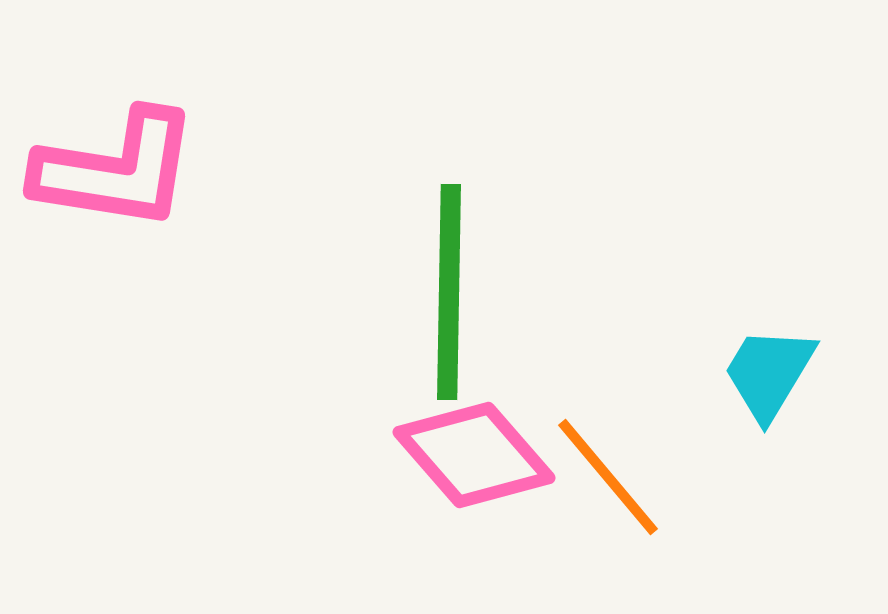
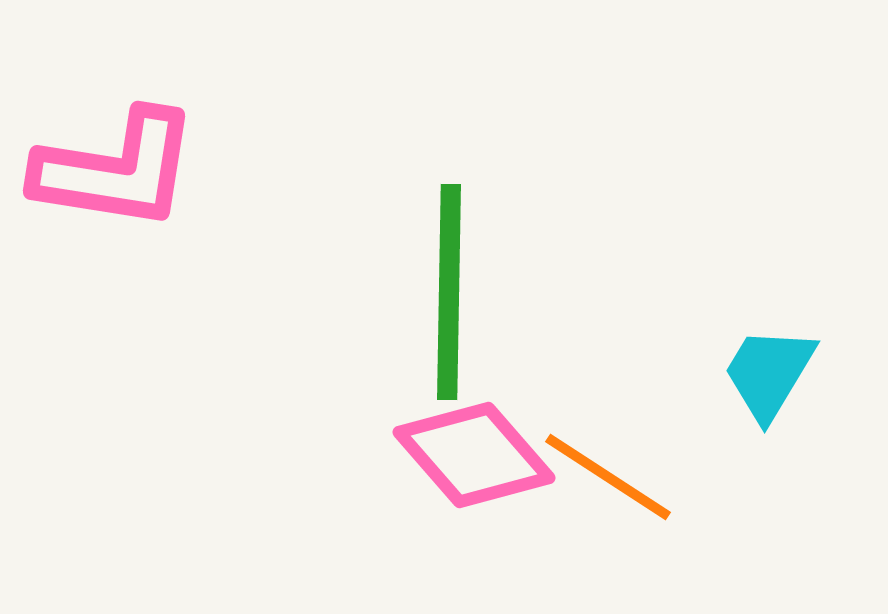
orange line: rotated 17 degrees counterclockwise
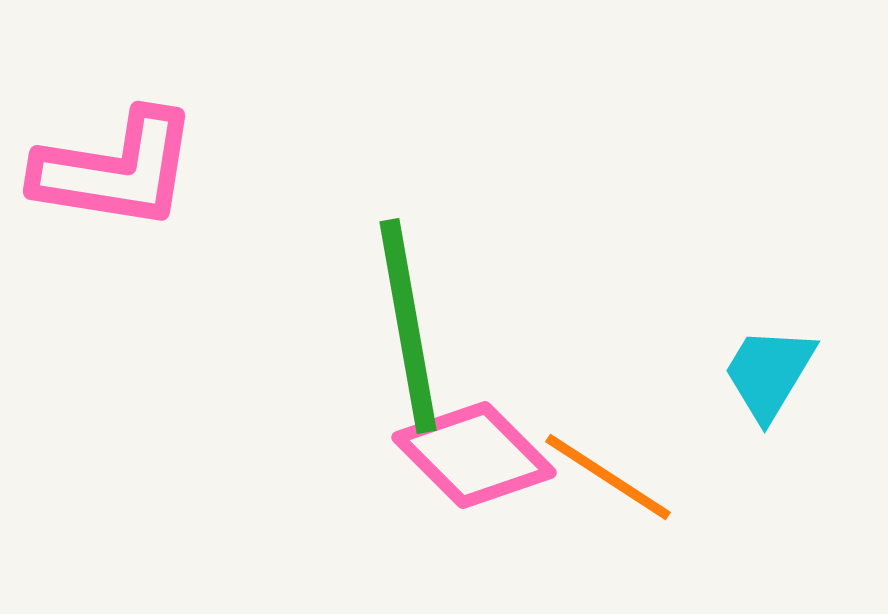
green line: moved 41 px left, 34 px down; rotated 11 degrees counterclockwise
pink diamond: rotated 4 degrees counterclockwise
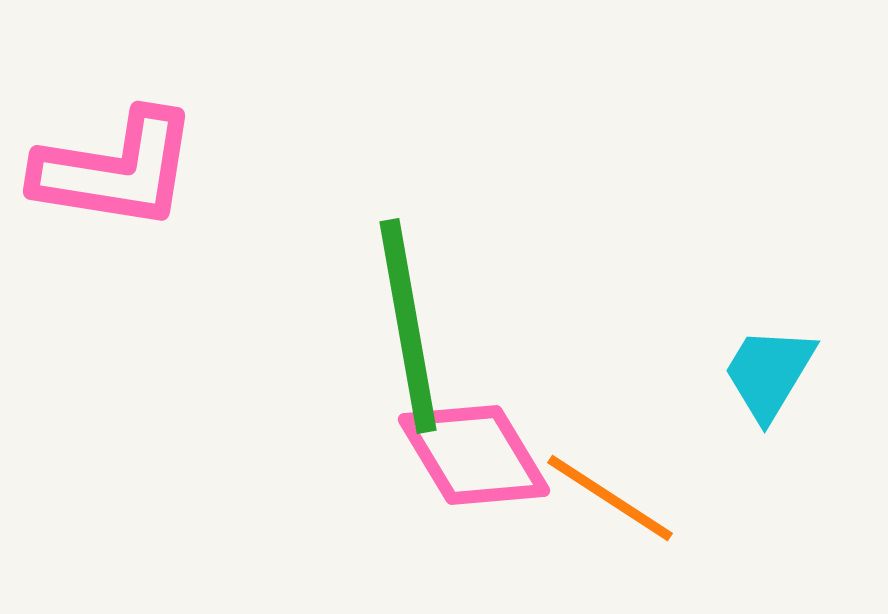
pink diamond: rotated 14 degrees clockwise
orange line: moved 2 px right, 21 px down
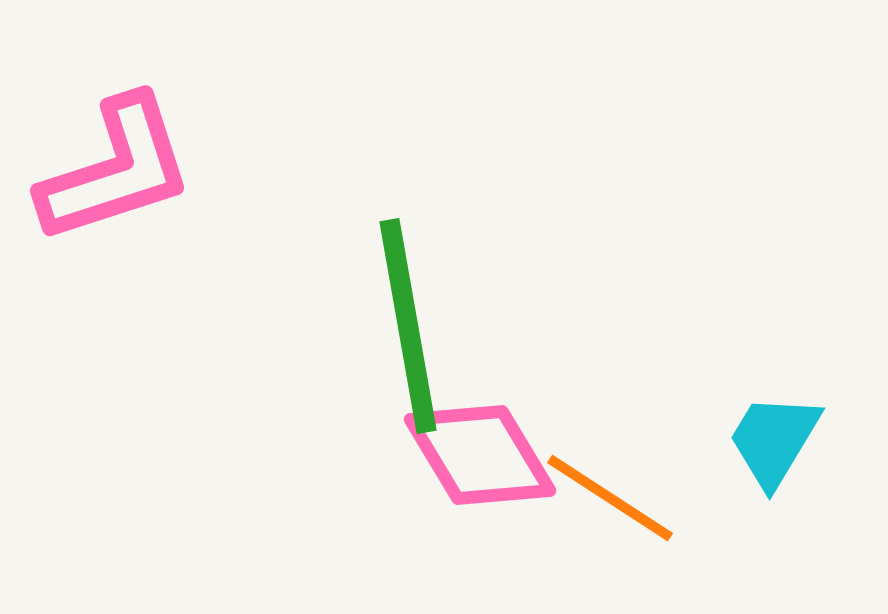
pink L-shape: rotated 27 degrees counterclockwise
cyan trapezoid: moved 5 px right, 67 px down
pink diamond: moved 6 px right
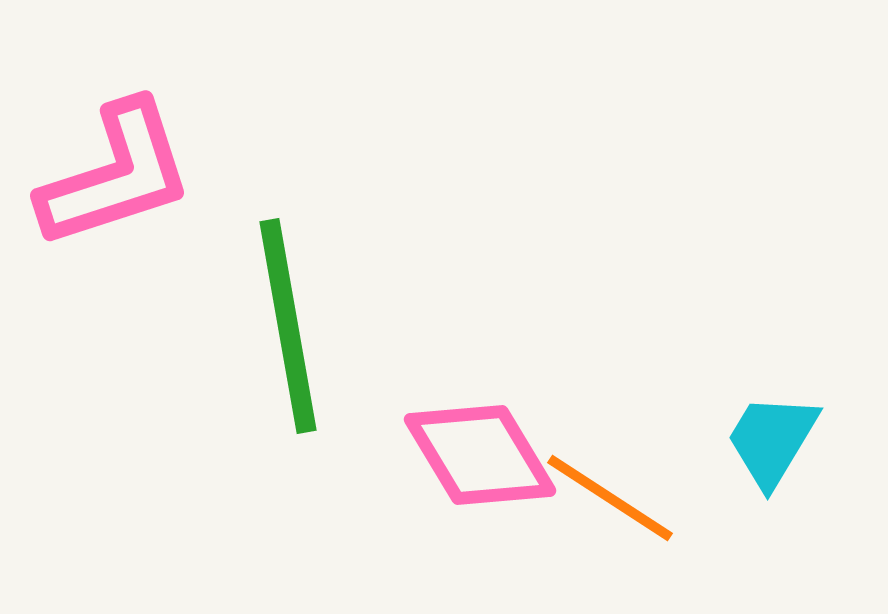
pink L-shape: moved 5 px down
green line: moved 120 px left
cyan trapezoid: moved 2 px left
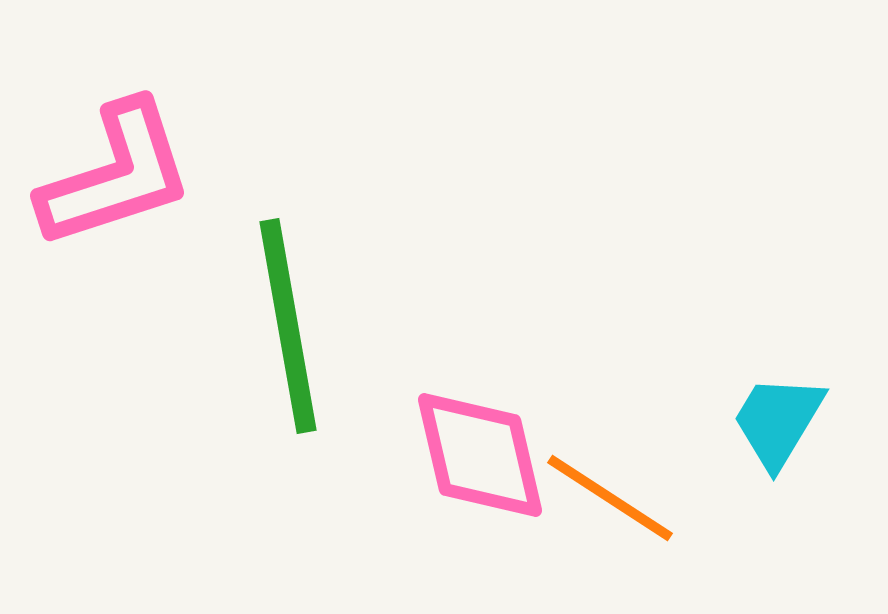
cyan trapezoid: moved 6 px right, 19 px up
pink diamond: rotated 18 degrees clockwise
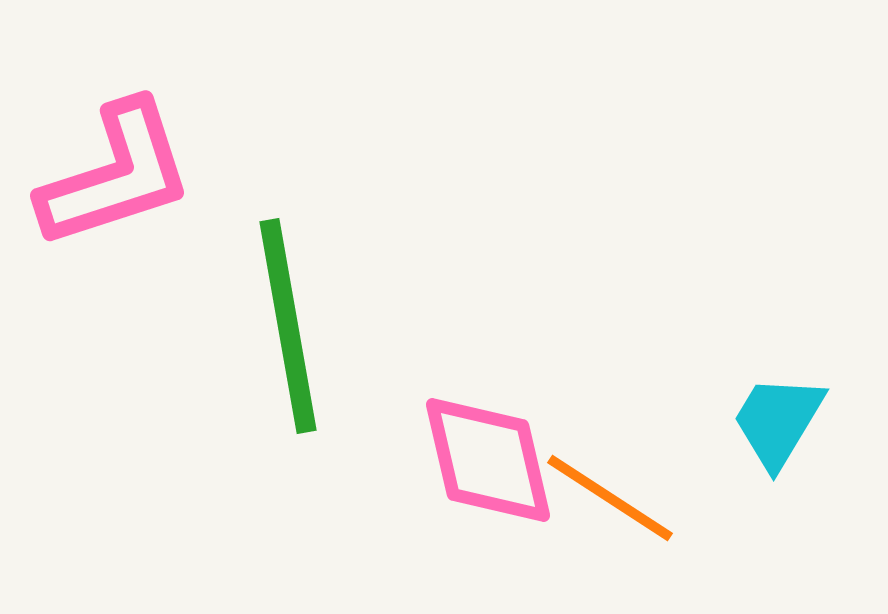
pink diamond: moved 8 px right, 5 px down
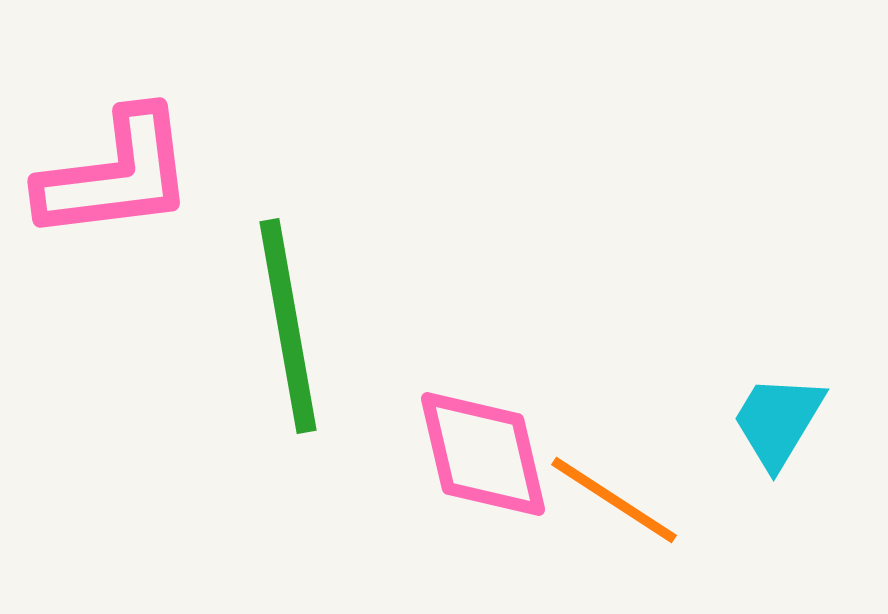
pink L-shape: rotated 11 degrees clockwise
pink diamond: moved 5 px left, 6 px up
orange line: moved 4 px right, 2 px down
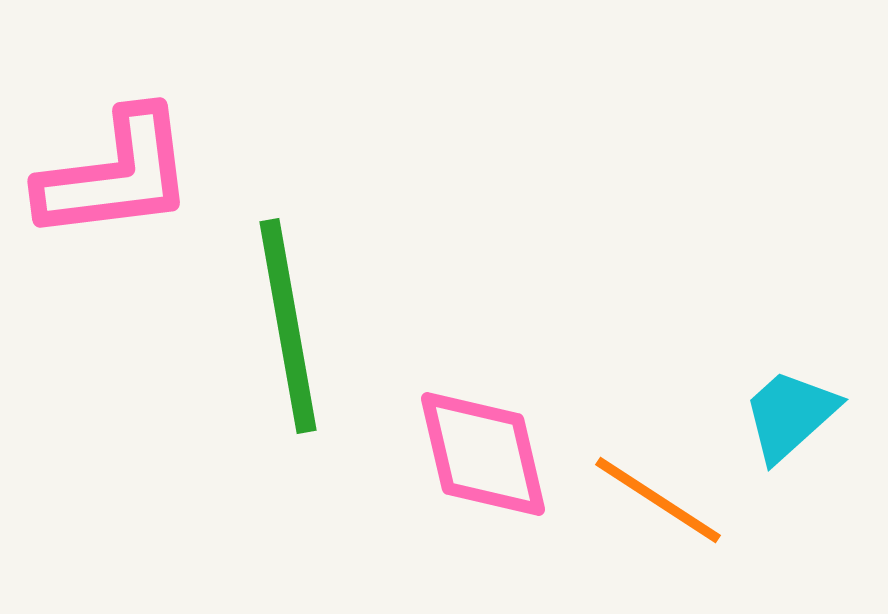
cyan trapezoid: moved 12 px right, 6 px up; rotated 17 degrees clockwise
orange line: moved 44 px right
